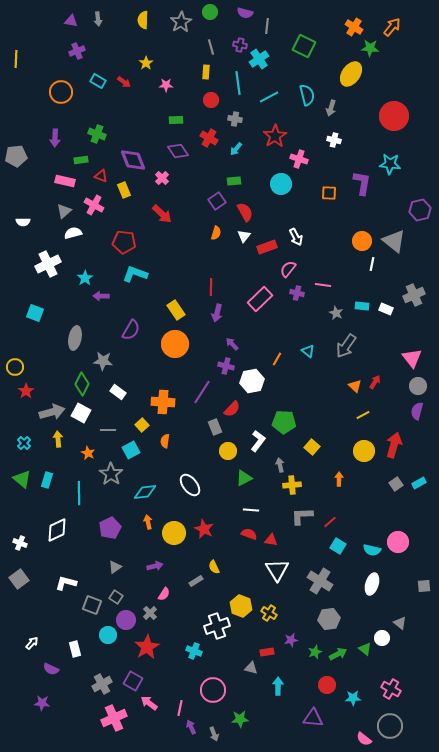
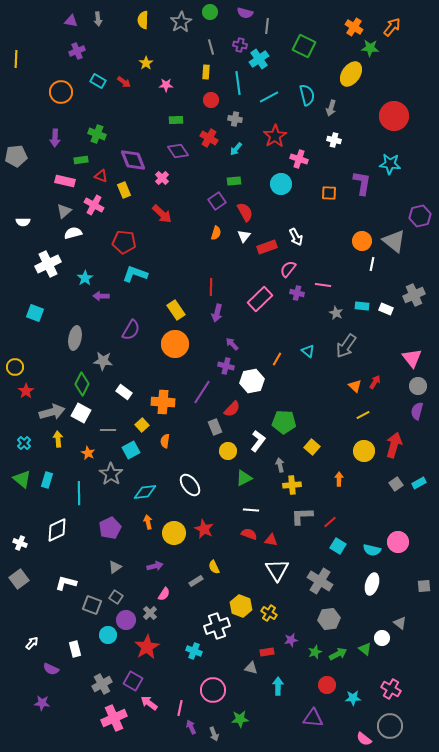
purple hexagon at (420, 210): moved 6 px down
white rectangle at (118, 392): moved 6 px right
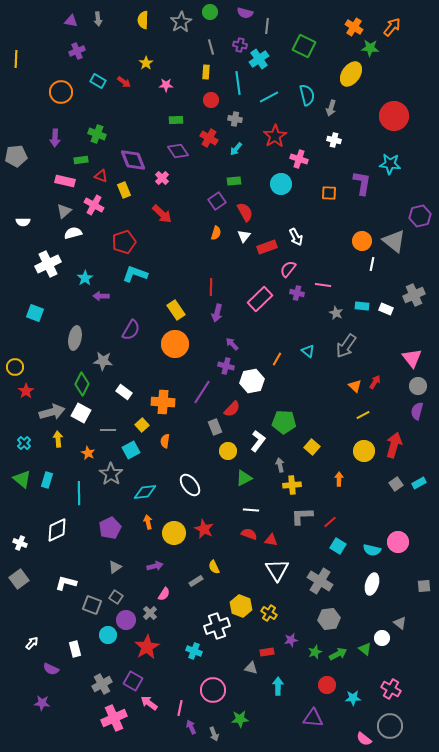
red pentagon at (124, 242): rotated 25 degrees counterclockwise
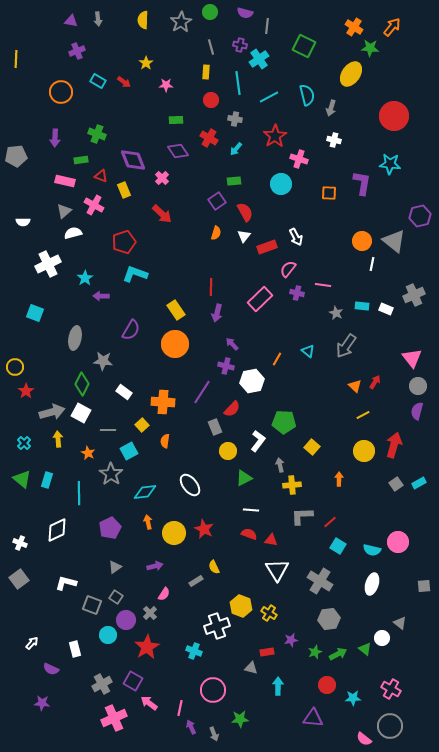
cyan square at (131, 450): moved 2 px left, 1 px down
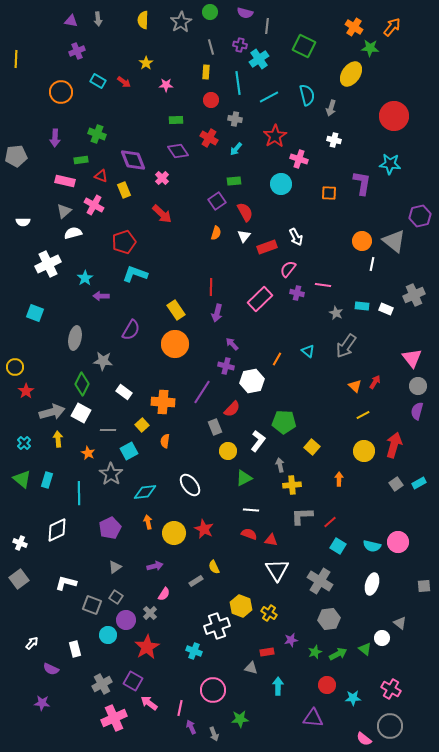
cyan semicircle at (372, 550): moved 4 px up
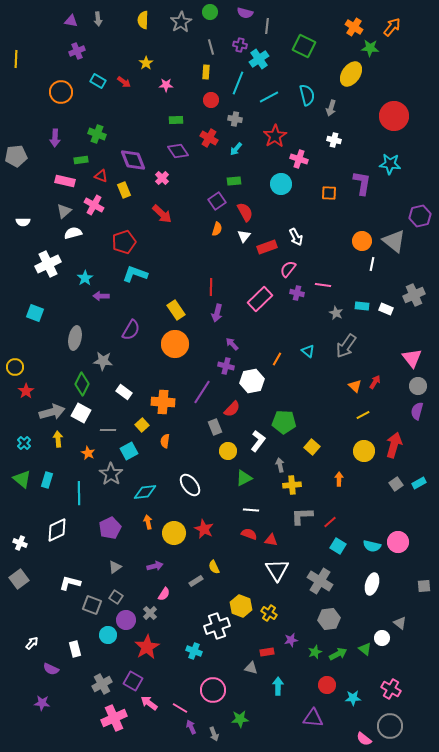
cyan line at (238, 83): rotated 30 degrees clockwise
orange semicircle at (216, 233): moved 1 px right, 4 px up
white L-shape at (66, 583): moved 4 px right
pink line at (180, 708): rotated 70 degrees counterclockwise
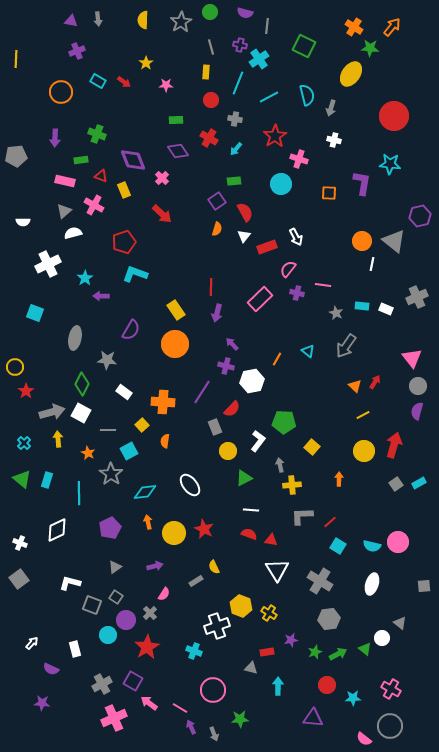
gray cross at (414, 295): moved 3 px right, 2 px down
gray star at (103, 361): moved 4 px right, 1 px up
